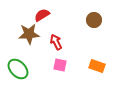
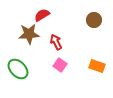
pink square: rotated 24 degrees clockwise
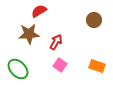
red semicircle: moved 3 px left, 4 px up
red arrow: rotated 56 degrees clockwise
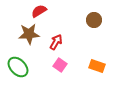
green ellipse: moved 2 px up
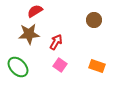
red semicircle: moved 4 px left
